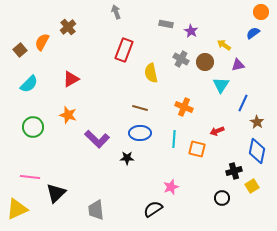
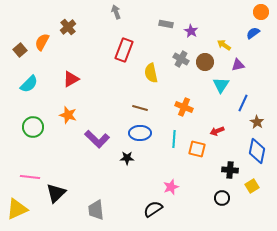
black cross: moved 4 px left, 1 px up; rotated 21 degrees clockwise
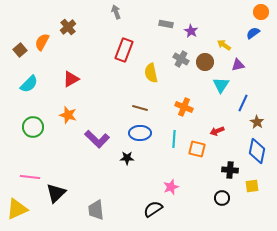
yellow square: rotated 24 degrees clockwise
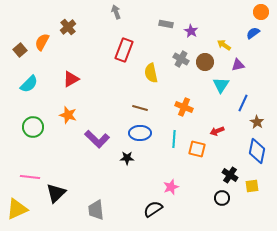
black cross: moved 5 px down; rotated 28 degrees clockwise
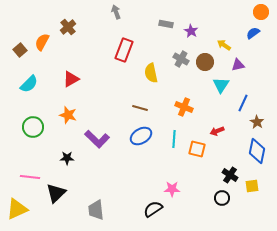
blue ellipse: moved 1 px right, 3 px down; rotated 30 degrees counterclockwise
black star: moved 60 px left
pink star: moved 1 px right, 2 px down; rotated 21 degrees clockwise
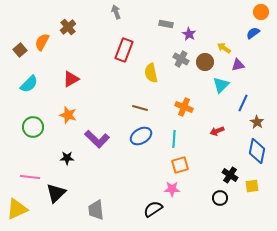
purple star: moved 2 px left, 3 px down
yellow arrow: moved 3 px down
cyan triangle: rotated 12 degrees clockwise
orange square: moved 17 px left, 16 px down; rotated 30 degrees counterclockwise
black circle: moved 2 px left
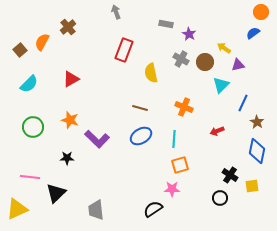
orange star: moved 2 px right, 5 px down
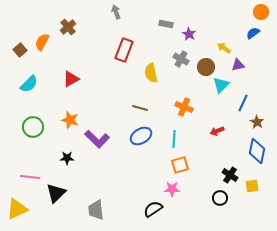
brown circle: moved 1 px right, 5 px down
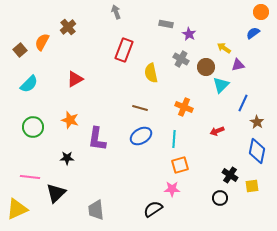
red triangle: moved 4 px right
purple L-shape: rotated 55 degrees clockwise
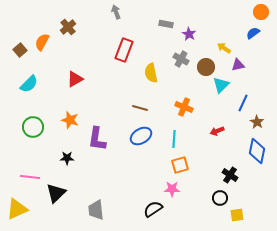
yellow square: moved 15 px left, 29 px down
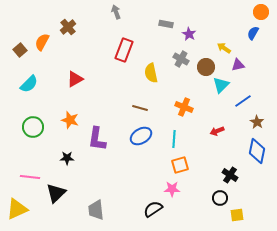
blue semicircle: rotated 24 degrees counterclockwise
blue line: moved 2 px up; rotated 30 degrees clockwise
